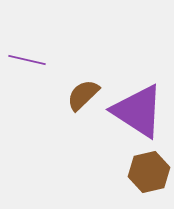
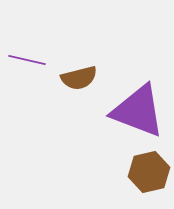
brown semicircle: moved 4 px left, 17 px up; rotated 150 degrees counterclockwise
purple triangle: rotated 12 degrees counterclockwise
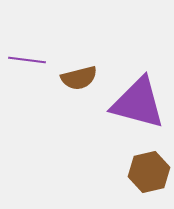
purple line: rotated 6 degrees counterclockwise
purple triangle: moved 8 px up; rotated 6 degrees counterclockwise
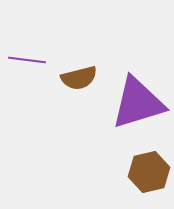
purple triangle: rotated 32 degrees counterclockwise
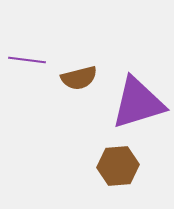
brown hexagon: moved 31 px left, 6 px up; rotated 9 degrees clockwise
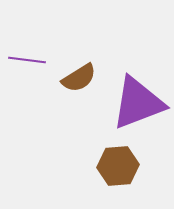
brown semicircle: rotated 18 degrees counterclockwise
purple triangle: rotated 4 degrees counterclockwise
